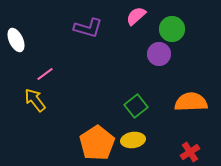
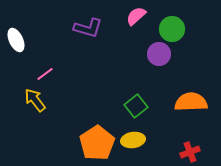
red cross: rotated 12 degrees clockwise
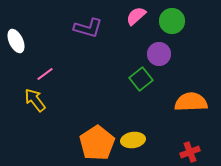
green circle: moved 8 px up
white ellipse: moved 1 px down
green square: moved 5 px right, 27 px up
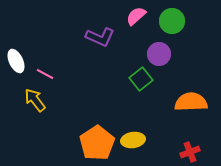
purple L-shape: moved 12 px right, 9 px down; rotated 8 degrees clockwise
white ellipse: moved 20 px down
pink line: rotated 66 degrees clockwise
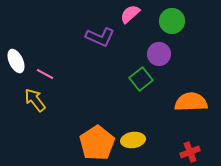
pink semicircle: moved 6 px left, 2 px up
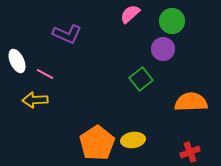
purple L-shape: moved 33 px left, 3 px up
purple circle: moved 4 px right, 5 px up
white ellipse: moved 1 px right
yellow arrow: rotated 55 degrees counterclockwise
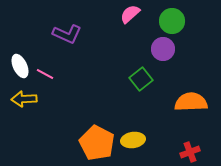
white ellipse: moved 3 px right, 5 px down
yellow arrow: moved 11 px left, 1 px up
orange pentagon: rotated 12 degrees counterclockwise
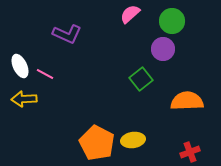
orange semicircle: moved 4 px left, 1 px up
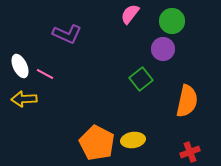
pink semicircle: rotated 10 degrees counterclockwise
orange semicircle: rotated 104 degrees clockwise
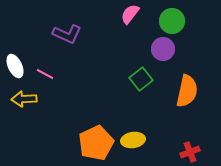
white ellipse: moved 5 px left
orange semicircle: moved 10 px up
orange pentagon: moved 1 px left; rotated 20 degrees clockwise
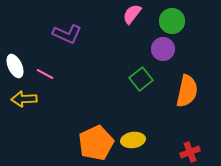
pink semicircle: moved 2 px right
